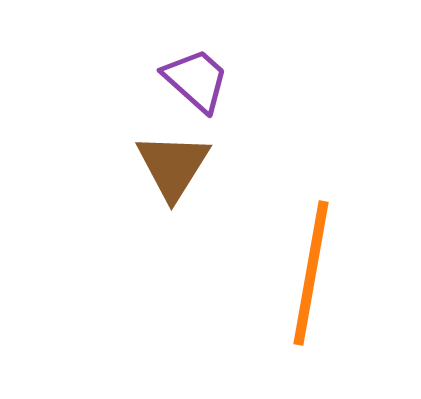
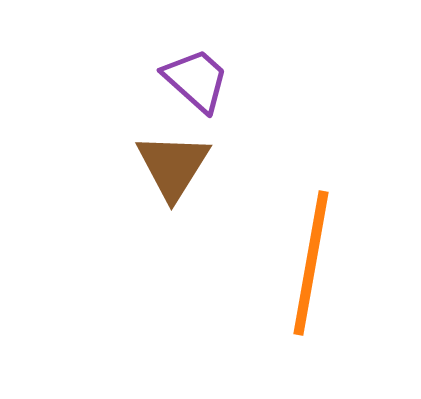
orange line: moved 10 px up
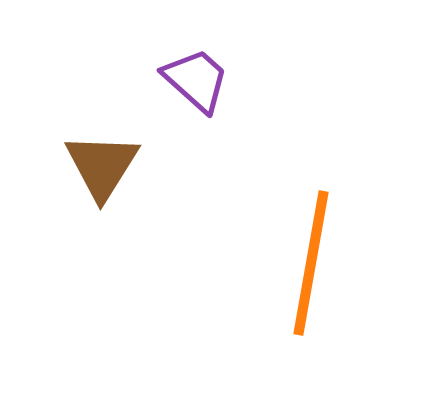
brown triangle: moved 71 px left
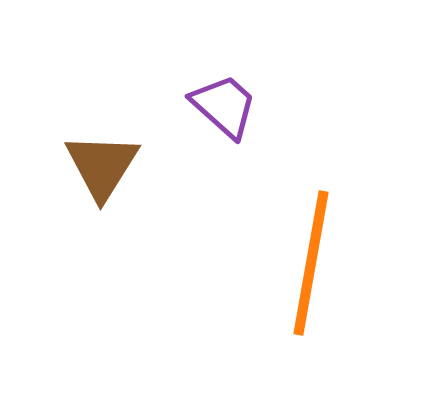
purple trapezoid: moved 28 px right, 26 px down
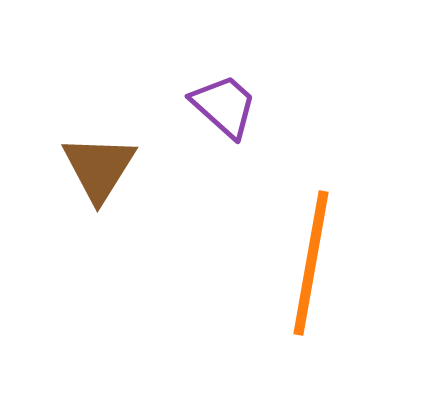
brown triangle: moved 3 px left, 2 px down
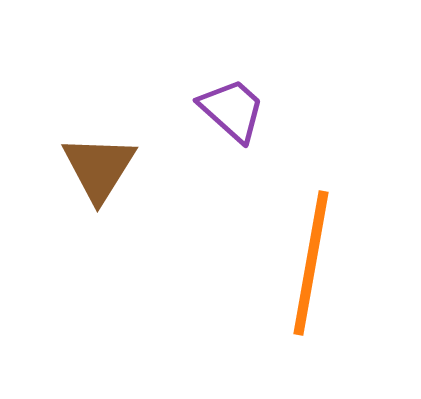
purple trapezoid: moved 8 px right, 4 px down
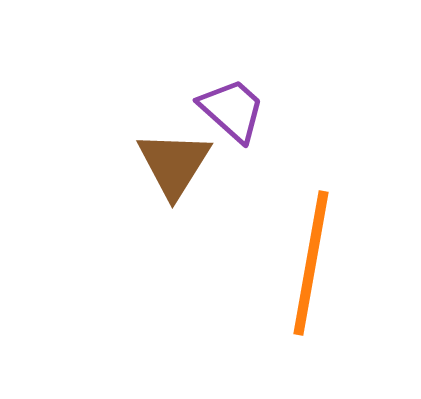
brown triangle: moved 75 px right, 4 px up
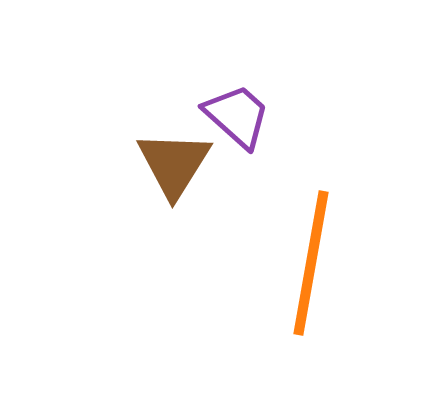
purple trapezoid: moved 5 px right, 6 px down
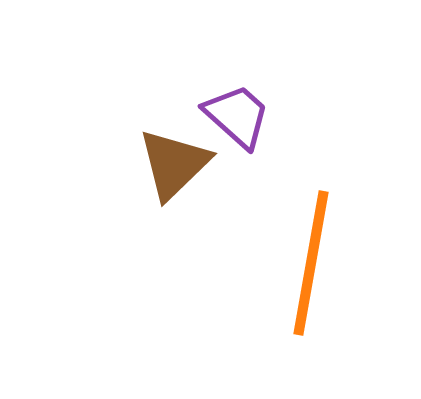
brown triangle: rotated 14 degrees clockwise
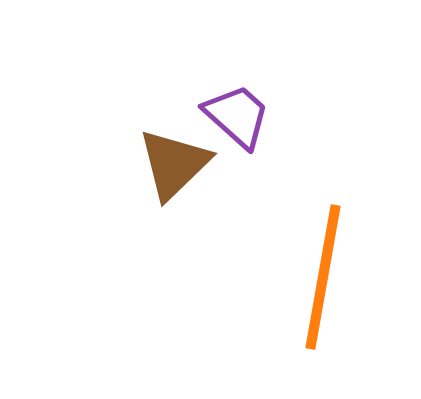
orange line: moved 12 px right, 14 px down
